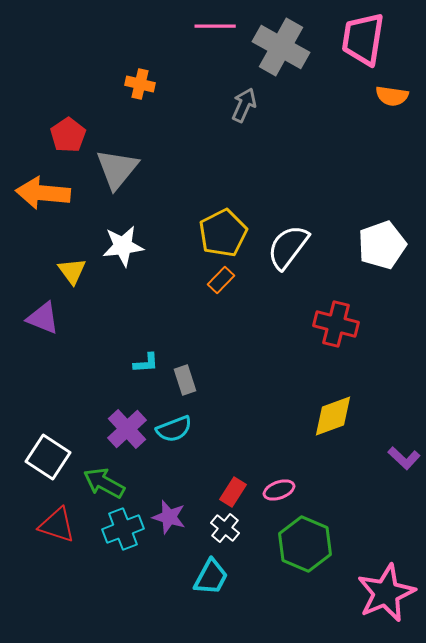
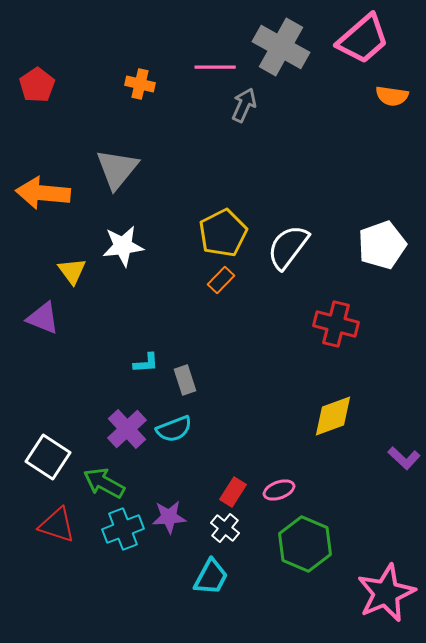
pink line: moved 41 px down
pink trapezoid: rotated 140 degrees counterclockwise
red pentagon: moved 31 px left, 50 px up
purple star: rotated 20 degrees counterclockwise
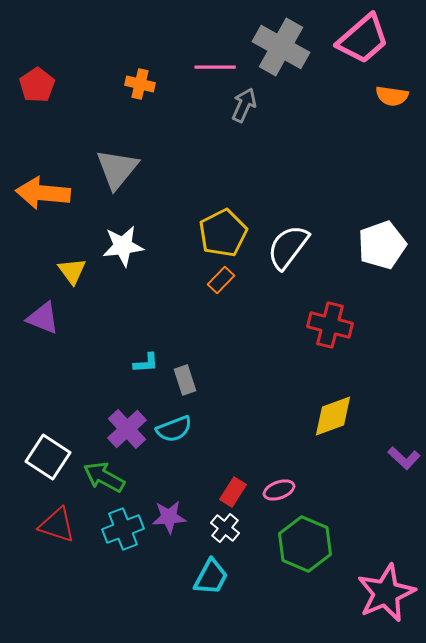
red cross: moved 6 px left, 1 px down
green arrow: moved 6 px up
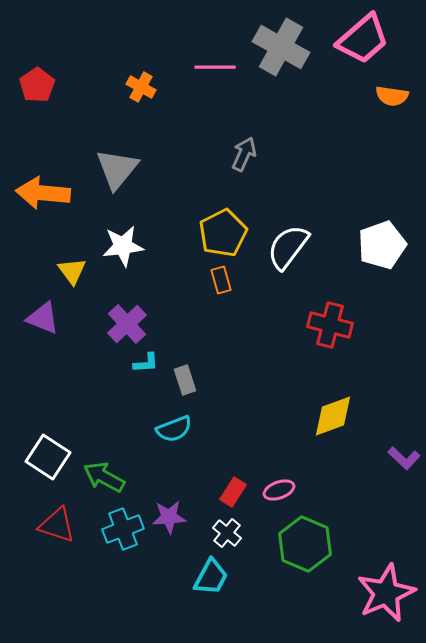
orange cross: moved 1 px right, 3 px down; rotated 16 degrees clockwise
gray arrow: moved 49 px down
orange rectangle: rotated 60 degrees counterclockwise
purple cross: moved 105 px up
white cross: moved 2 px right, 5 px down
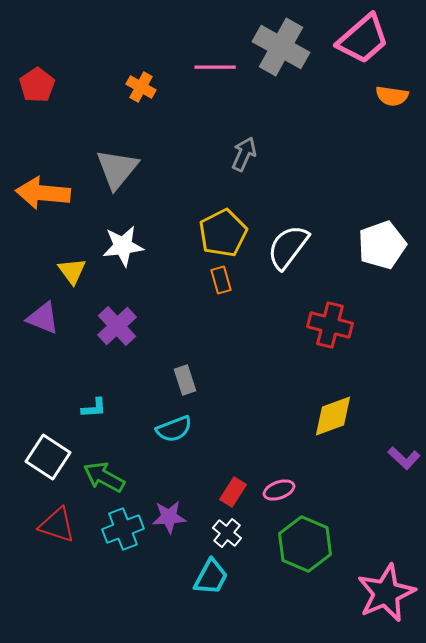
purple cross: moved 10 px left, 2 px down
cyan L-shape: moved 52 px left, 45 px down
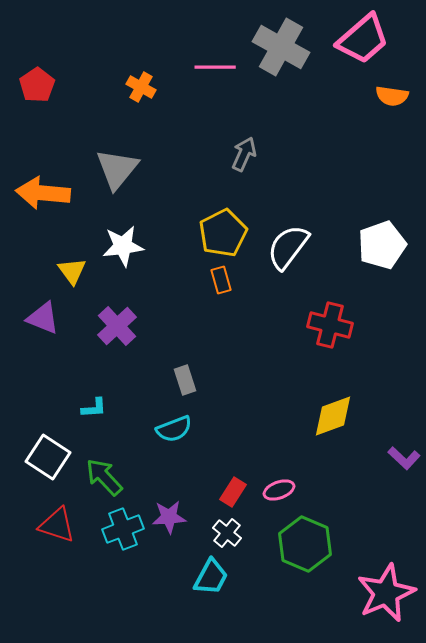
green arrow: rotated 18 degrees clockwise
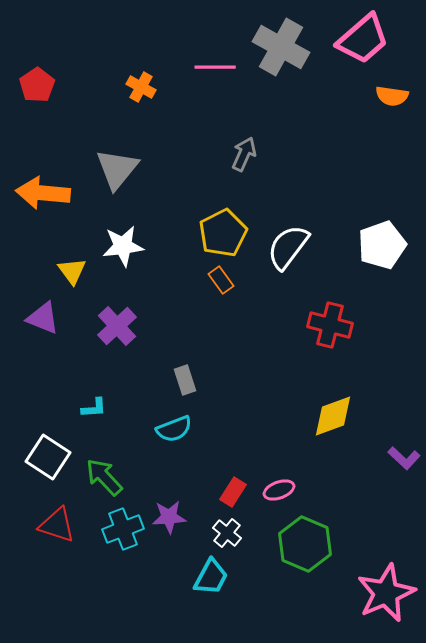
orange rectangle: rotated 20 degrees counterclockwise
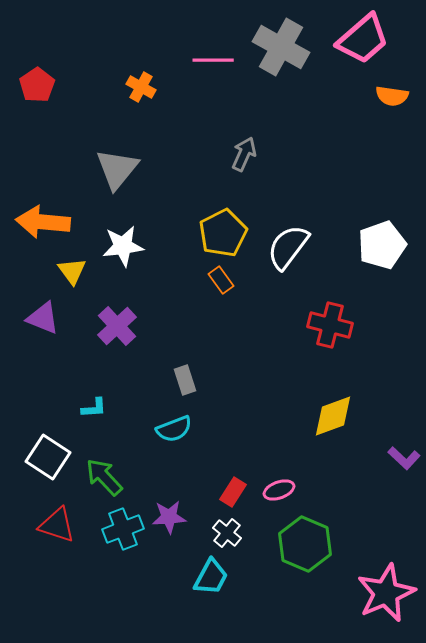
pink line: moved 2 px left, 7 px up
orange arrow: moved 29 px down
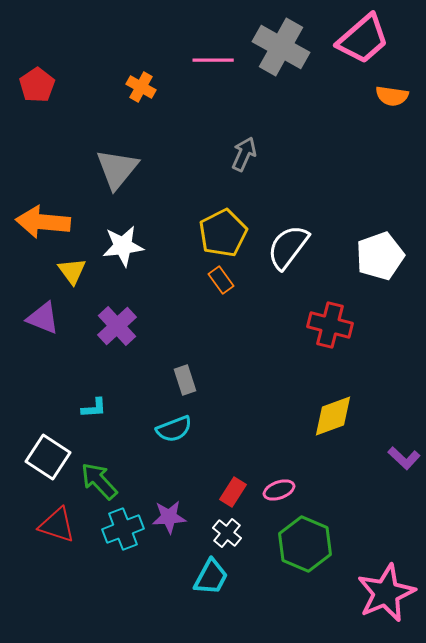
white pentagon: moved 2 px left, 11 px down
green arrow: moved 5 px left, 4 px down
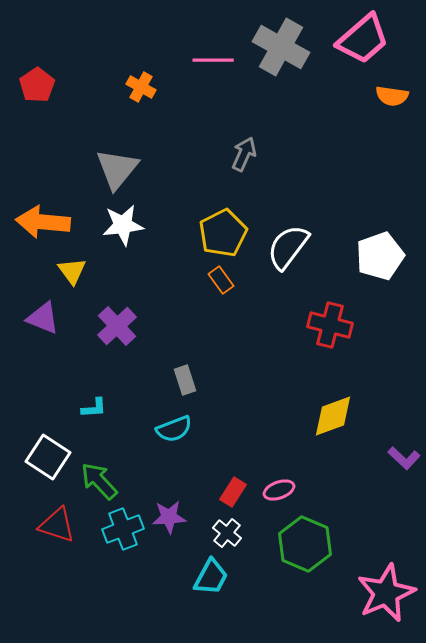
white star: moved 21 px up
